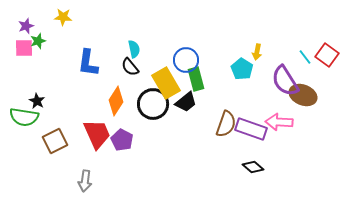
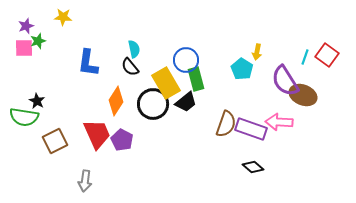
cyan line: rotated 56 degrees clockwise
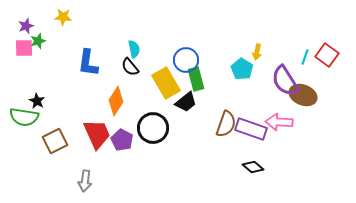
black circle: moved 24 px down
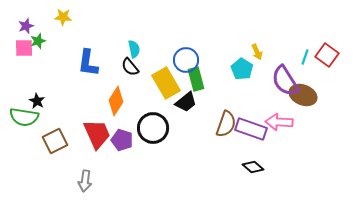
yellow arrow: rotated 35 degrees counterclockwise
purple pentagon: rotated 10 degrees counterclockwise
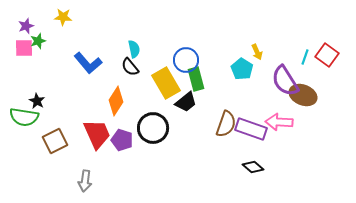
blue L-shape: rotated 48 degrees counterclockwise
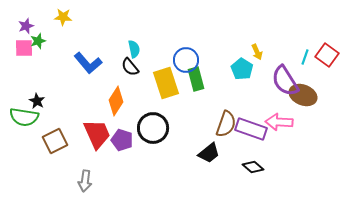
yellow rectangle: rotated 12 degrees clockwise
black trapezoid: moved 23 px right, 51 px down
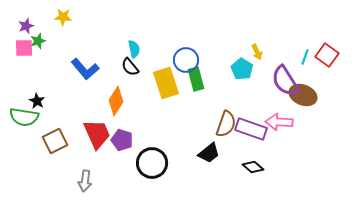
blue L-shape: moved 3 px left, 6 px down
black circle: moved 1 px left, 35 px down
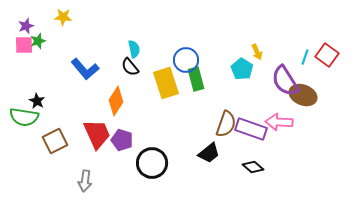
pink square: moved 3 px up
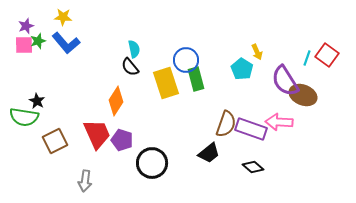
cyan line: moved 2 px right, 1 px down
blue L-shape: moved 19 px left, 26 px up
